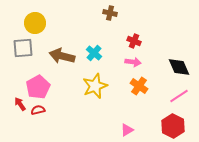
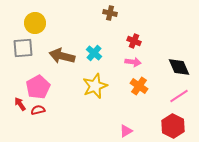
pink triangle: moved 1 px left, 1 px down
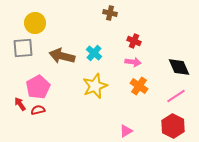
pink line: moved 3 px left
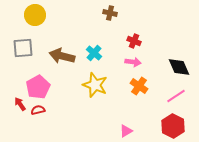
yellow circle: moved 8 px up
yellow star: moved 1 px up; rotated 30 degrees counterclockwise
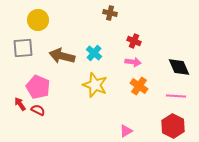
yellow circle: moved 3 px right, 5 px down
pink pentagon: rotated 20 degrees counterclockwise
pink line: rotated 36 degrees clockwise
red semicircle: rotated 40 degrees clockwise
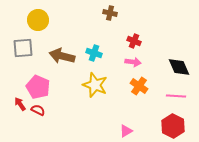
cyan cross: rotated 21 degrees counterclockwise
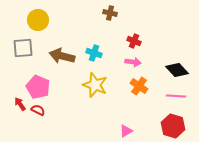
black diamond: moved 2 px left, 3 px down; rotated 20 degrees counterclockwise
red hexagon: rotated 10 degrees counterclockwise
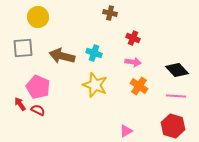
yellow circle: moved 3 px up
red cross: moved 1 px left, 3 px up
